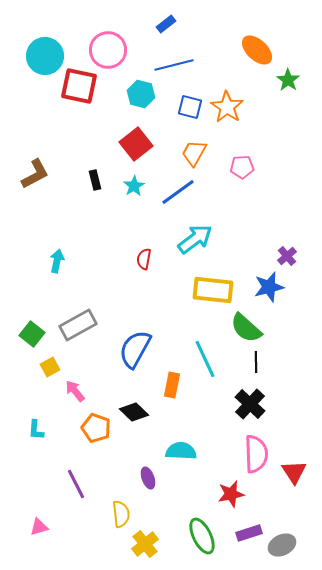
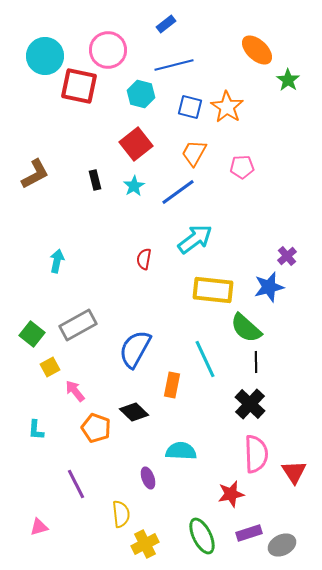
yellow cross at (145, 544): rotated 12 degrees clockwise
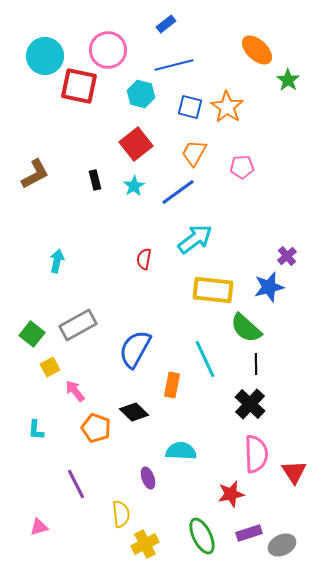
black line at (256, 362): moved 2 px down
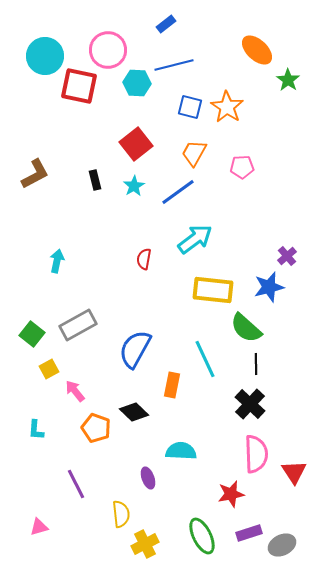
cyan hexagon at (141, 94): moved 4 px left, 11 px up; rotated 12 degrees counterclockwise
yellow square at (50, 367): moved 1 px left, 2 px down
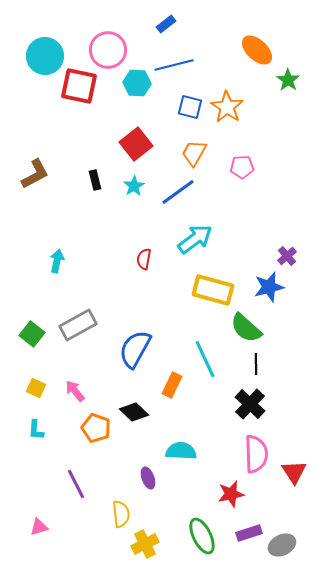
yellow rectangle at (213, 290): rotated 9 degrees clockwise
yellow square at (49, 369): moved 13 px left, 19 px down; rotated 36 degrees counterclockwise
orange rectangle at (172, 385): rotated 15 degrees clockwise
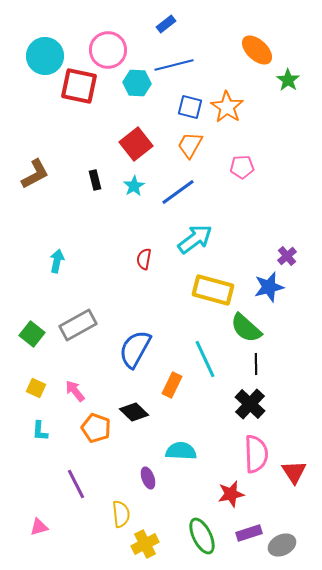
orange trapezoid at (194, 153): moved 4 px left, 8 px up
cyan L-shape at (36, 430): moved 4 px right, 1 px down
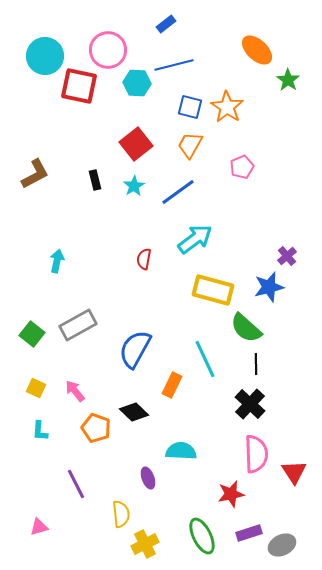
pink pentagon at (242, 167): rotated 20 degrees counterclockwise
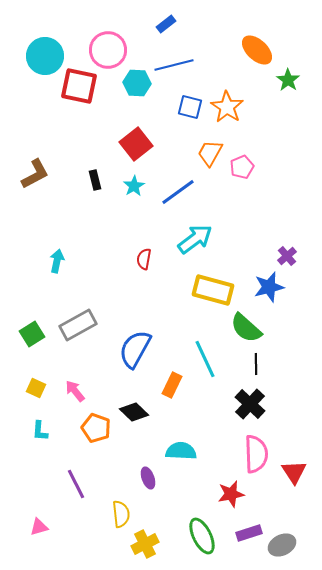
orange trapezoid at (190, 145): moved 20 px right, 8 px down
green square at (32, 334): rotated 20 degrees clockwise
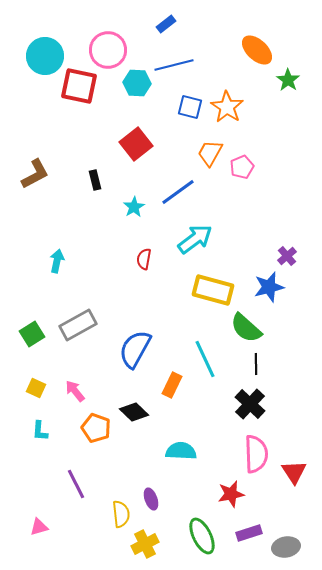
cyan star at (134, 186): moved 21 px down
purple ellipse at (148, 478): moved 3 px right, 21 px down
gray ellipse at (282, 545): moved 4 px right, 2 px down; rotated 16 degrees clockwise
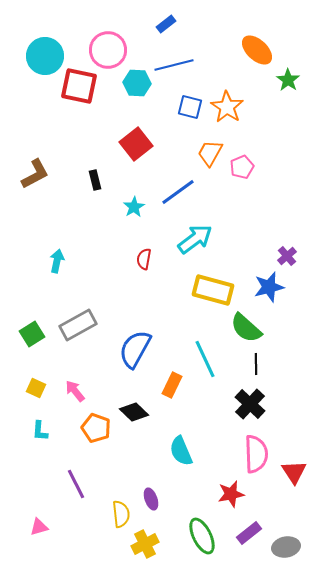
cyan semicircle at (181, 451): rotated 116 degrees counterclockwise
purple rectangle at (249, 533): rotated 20 degrees counterclockwise
